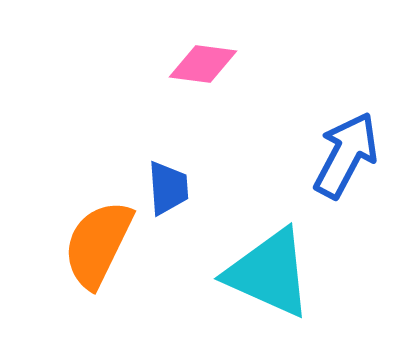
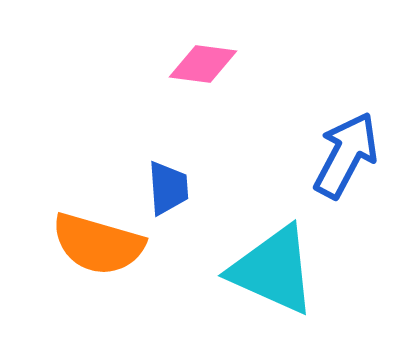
orange semicircle: rotated 100 degrees counterclockwise
cyan triangle: moved 4 px right, 3 px up
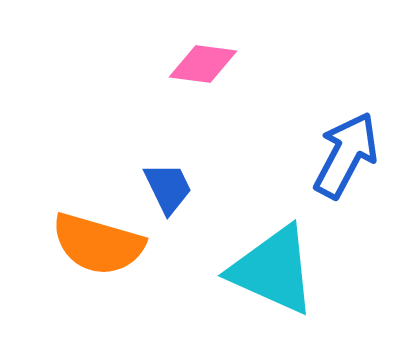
blue trapezoid: rotated 22 degrees counterclockwise
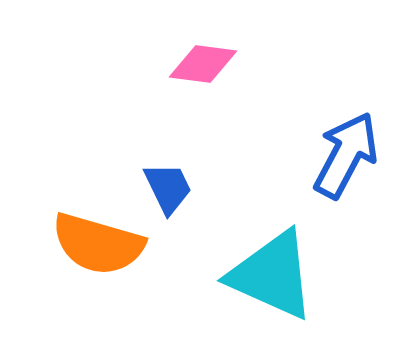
cyan triangle: moved 1 px left, 5 px down
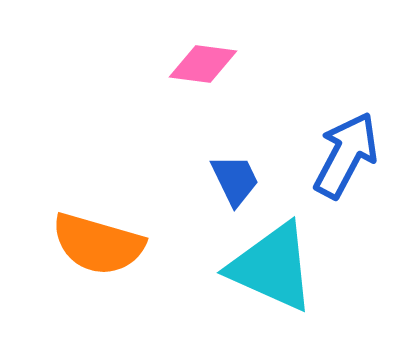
blue trapezoid: moved 67 px right, 8 px up
cyan triangle: moved 8 px up
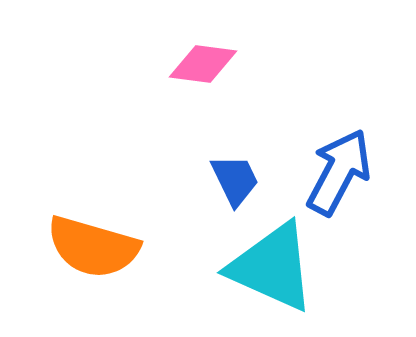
blue arrow: moved 7 px left, 17 px down
orange semicircle: moved 5 px left, 3 px down
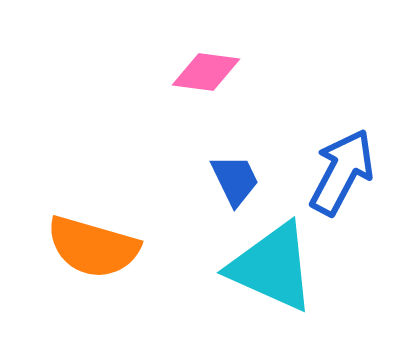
pink diamond: moved 3 px right, 8 px down
blue arrow: moved 3 px right
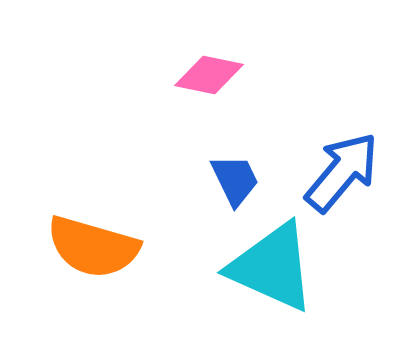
pink diamond: moved 3 px right, 3 px down; rotated 4 degrees clockwise
blue arrow: rotated 12 degrees clockwise
